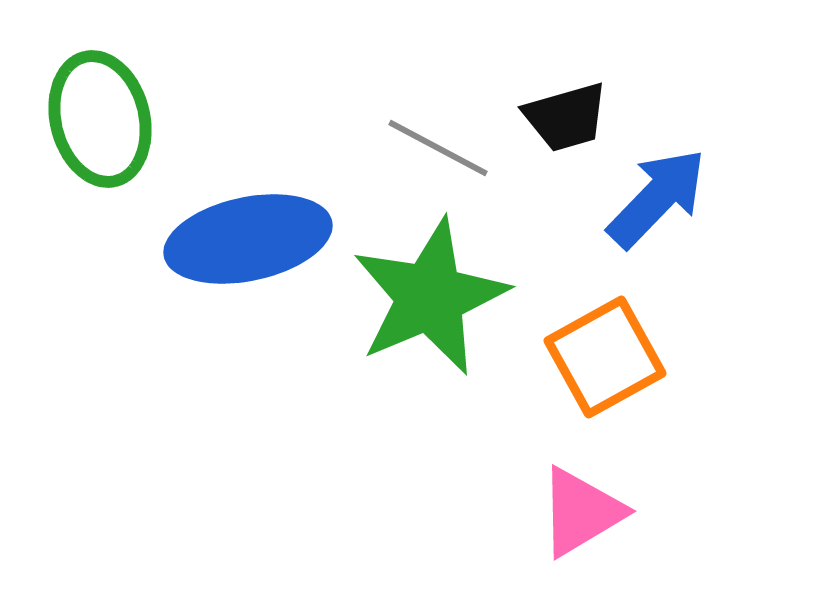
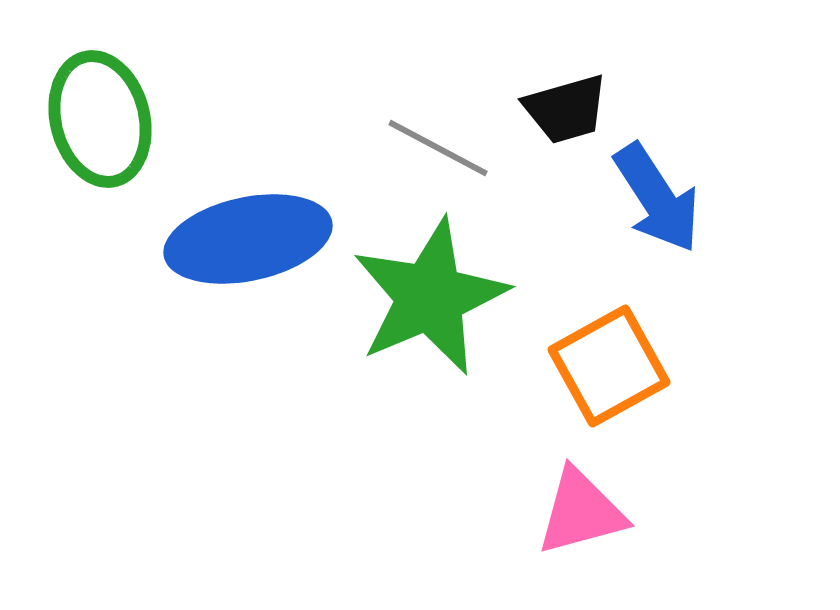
black trapezoid: moved 8 px up
blue arrow: rotated 103 degrees clockwise
orange square: moved 4 px right, 9 px down
pink triangle: rotated 16 degrees clockwise
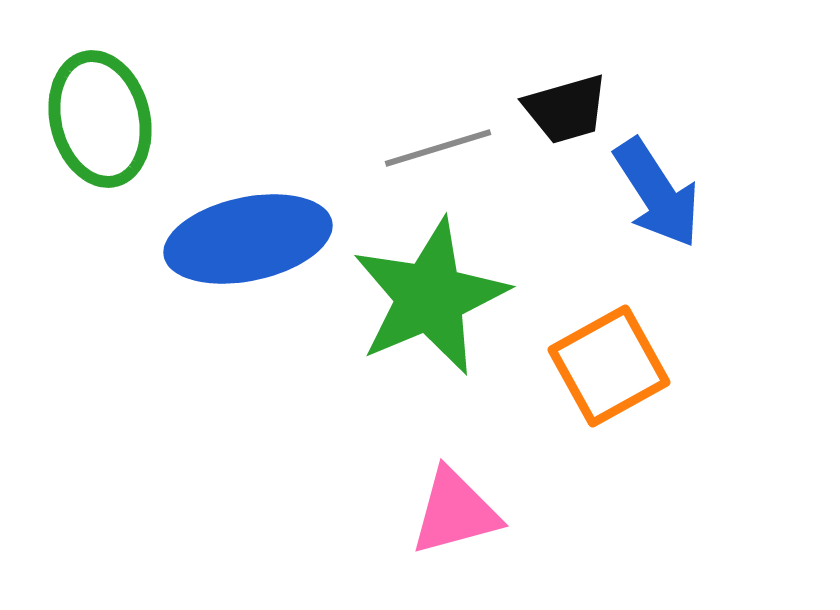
gray line: rotated 45 degrees counterclockwise
blue arrow: moved 5 px up
pink triangle: moved 126 px left
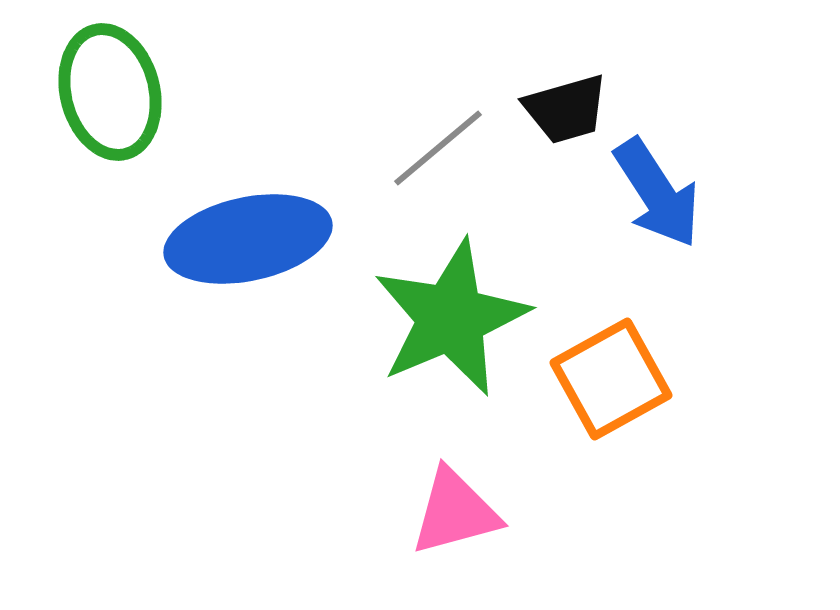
green ellipse: moved 10 px right, 27 px up
gray line: rotated 23 degrees counterclockwise
green star: moved 21 px right, 21 px down
orange square: moved 2 px right, 13 px down
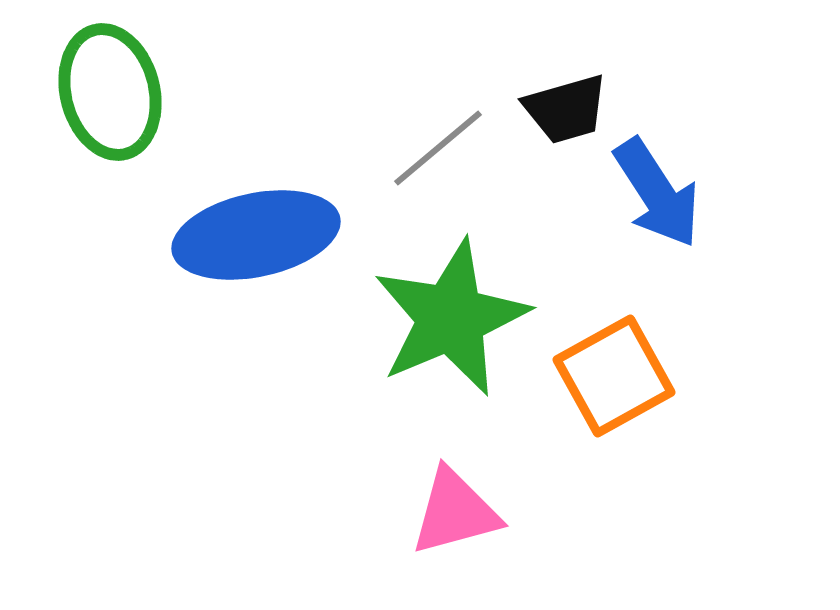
blue ellipse: moved 8 px right, 4 px up
orange square: moved 3 px right, 3 px up
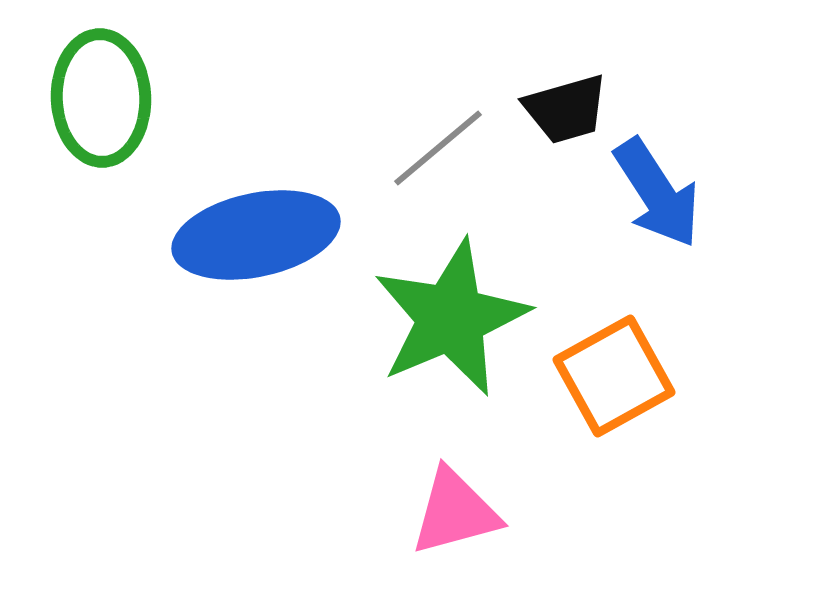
green ellipse: moved 9 px left, 6 px down; rotated 12 degrees clockwise
